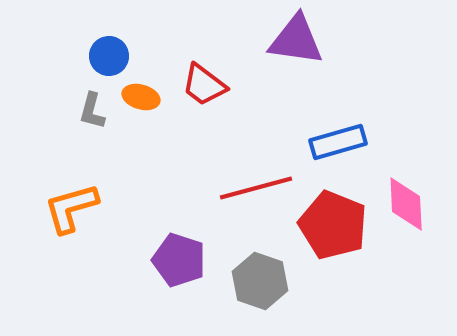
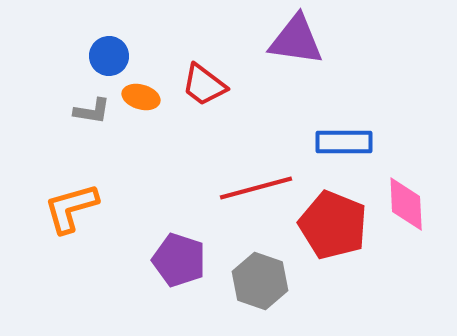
gray L-shape: rotated 96 degrees counterclockwise
blue rectangle: moved 6 px right; rotated 16 degrees clockwise
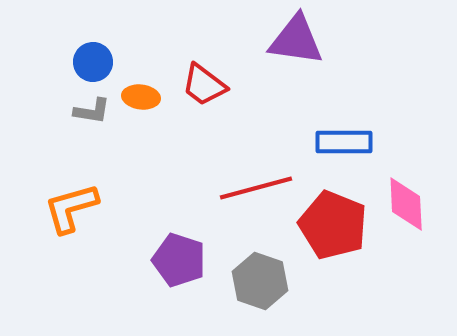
blue circle: moved 16 px left, 6 px down
orange ellipse: rotated 9 degrees counterclockwise
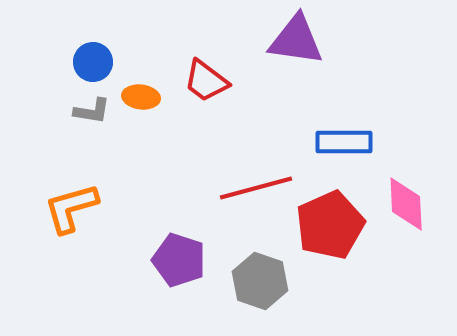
red trapezoid: moved 2 px right, 4 px up
red pentagon: moved 3 px left; rotated 26 degrees clockwise
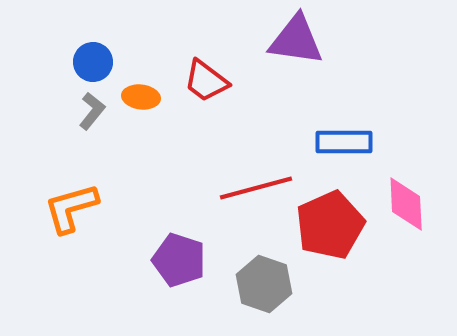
gray L-shape: rotated 60 degrees counterclockwise
gray hexagon: moved 4 px right, 3 px down
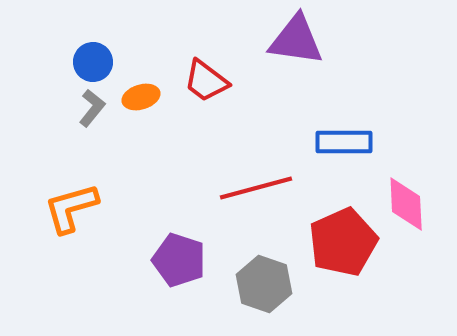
orange ellipse: rotated 24 degrees counterclockwise
gray L-shape: moved 3 px up
red pentagon: moved 13 px right, 17 px down
